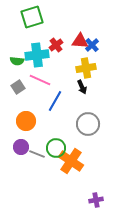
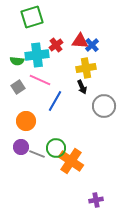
gray circle: moved 16 px right, 18 px up
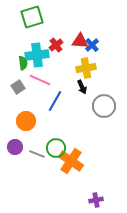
green semicircle: moved 6 px right, 2 px down; rotated 104 degrees counterclockwise
purple circle: moved 6 px left
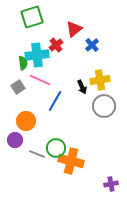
red triangle: moved 6 px left, 12 px up; rotated 42 degrees counterclockwise
yellow cross: moved 14 px right, 12 px down
purple circle: moved 7 px up
orange cross: rotated 20 degrees counterclockwise
purple cross: moved 15 px right, 16 px up
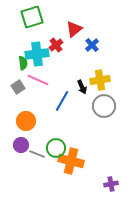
cyan cross: moved 1 px up
pink line: moved 2 px left
blue line: moved 7 px right
purple circle: moved 6 px right, 5 px down
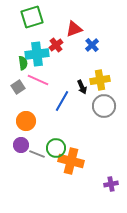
red triangle: rotated 18 degrees clockwise
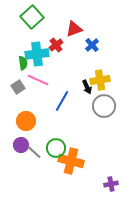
green square: rotated 25 degrees counterclockwise
black arrow: moved 5 px right
gray line: moved 3 px left, 2 px up; rotated 21 degrees clockwise
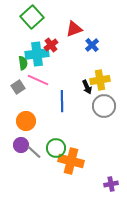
red cross: moved 5 px left
blue line: rotated 30 degrees counterclockwise
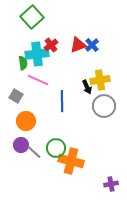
red triangle: moved 4 px right, 16 px down
gray square: moved 2 px left, 9 px down; rotated 24 degrees counterclockwise
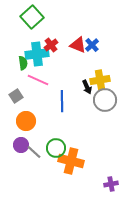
red triangle: rotated 42 degrees clockwise
gray square: rotated 24 degrees clockwise
gray circle: moved 1 px right, 6 px up
